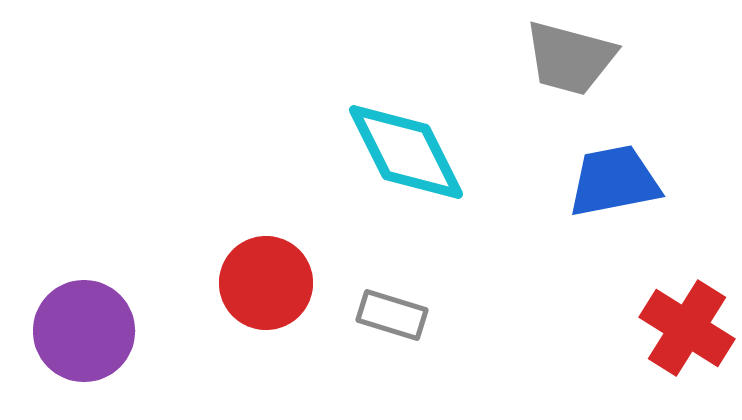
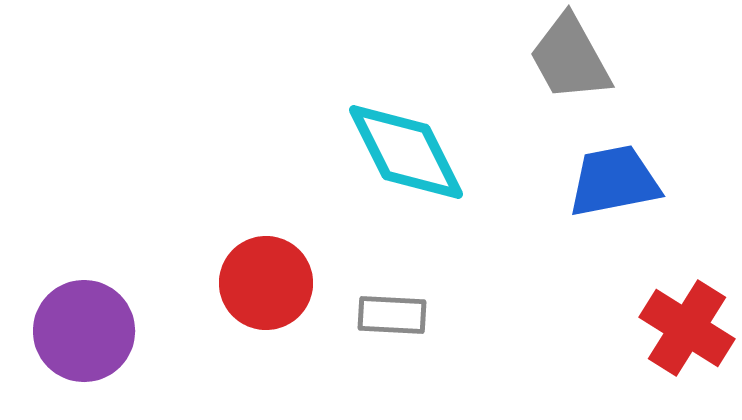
gray trapezoid: rotated 46 degrees clockwise
gray rectangle: rotated 14 degrees counterclockwise
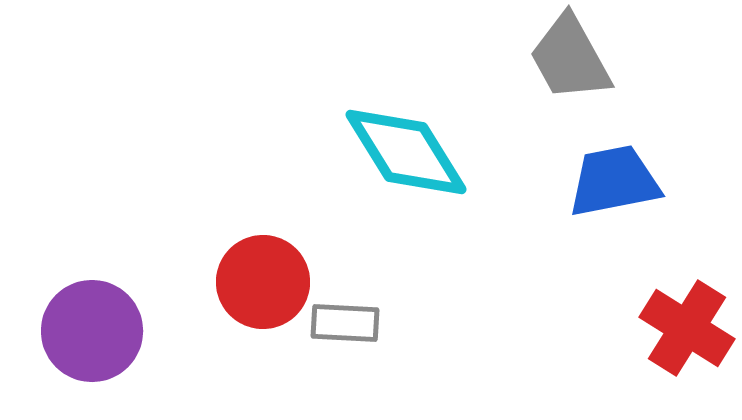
cyan diamond: rotated 5 degrees counterclockwise
red circle: moved 3 px left, 1 px up
gray rectangle: moved 47 px left, 8 px down
purple circle: moved 8 px right
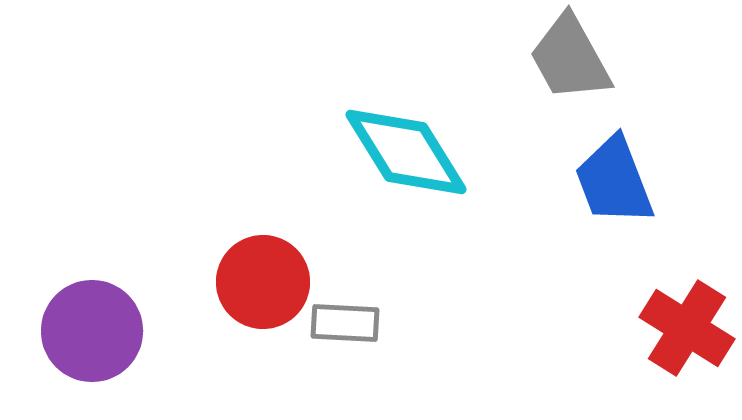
blue trapezoid: rotated 100 degrees counterclockwise
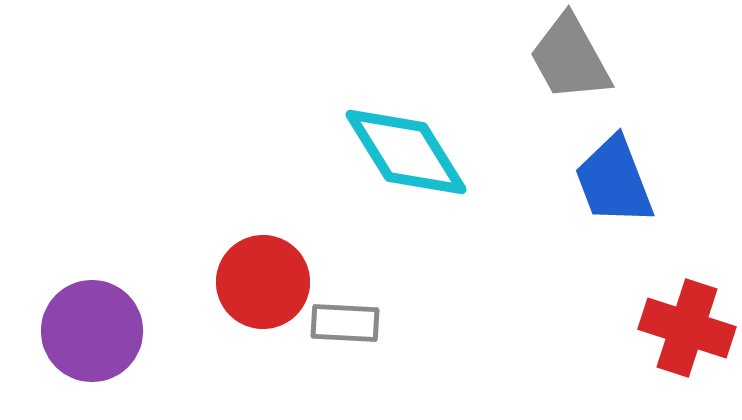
red cross: rotated 14 degrees counterclockwise
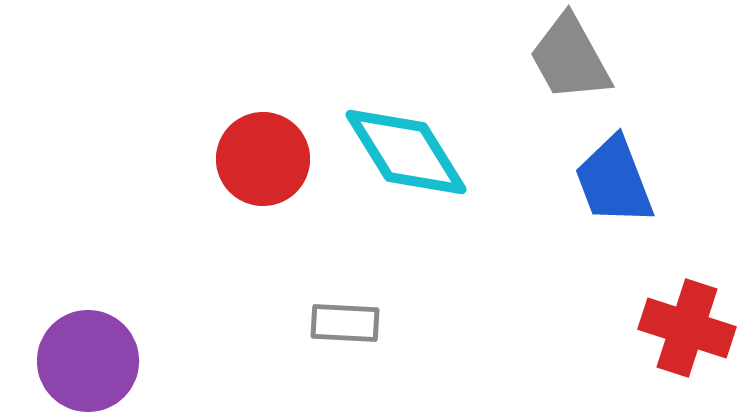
red circle: moved 123 px up
purple circle: moved 4 px left, 30 px down
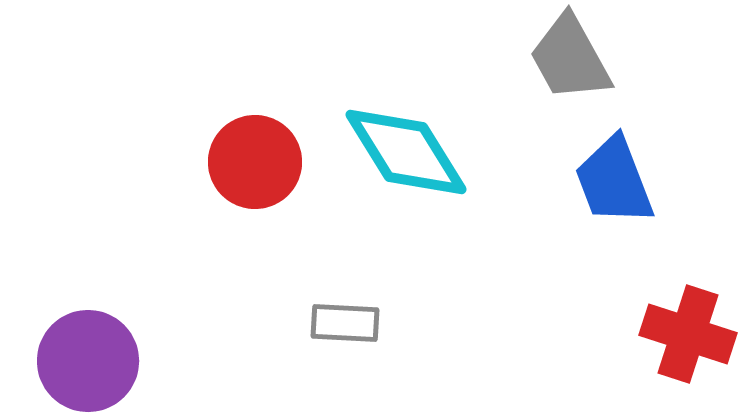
red circle: moved 8 px left, 3 px down
red cross: moved 1 px right, 6 px down
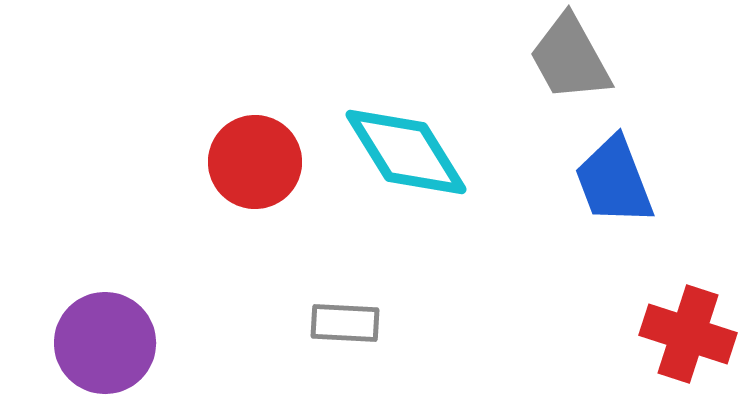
purple circle: moved 17 px right, 18 px up
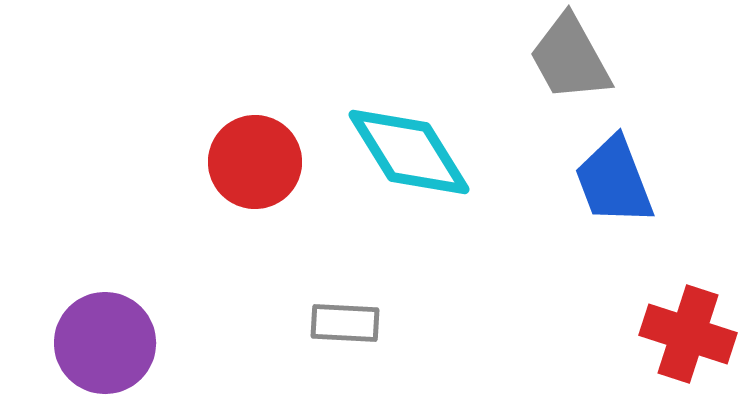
cyan diamond: moved 3 px right
